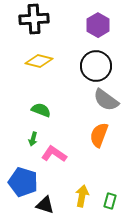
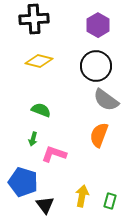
pink L-shape: rotated 15 degrees counterclockwise
black triangle: rotated 36 degrees clockwise
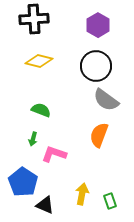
blue pentagon: rotated 16 degrees clockwise
yellow arrow: moved 2 px up
green rectangle: rotated 35 degrees counterclockwise
black triangle: rotated 30 degrees counterclockwise
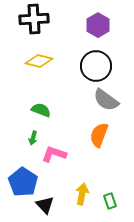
green arrow: moved 1 px up
black triangle: rotated 24 degrees clockwise
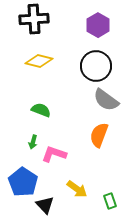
green arrow: moved 4 px down
yellow arrow: moved 5 px left, 5 px up; rotated 115 degrees clockwise
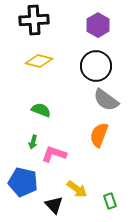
black cross: moved 1 px down
blue pentagon: rotated 20 degrees counterclockwise
black triangle: moved 9 px right
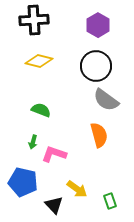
orange semicircle: rotated 145 degrees clockwise
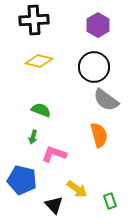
black circle: moved 2 px left, 1 px down
green arrow: moved 5 px up
blue pentagon: moved 1 px left, 2 px up
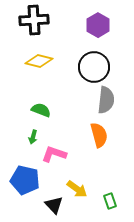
gray semicircle: rotated 120 degrees counterclockwise
blue pentagon: moved 3 px right
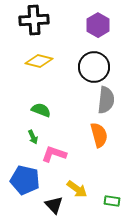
green arrow: rotated 40 degrees counterclockwise
green rectangle: moved 2 px right; rotated 63 degrees counterclockwise
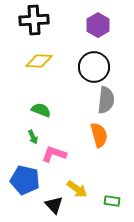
yellow diamond: rotated 12 degrees counterclockwise
